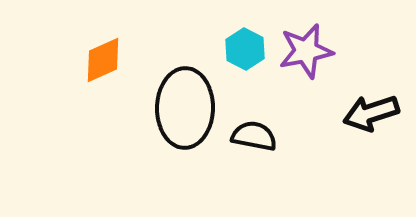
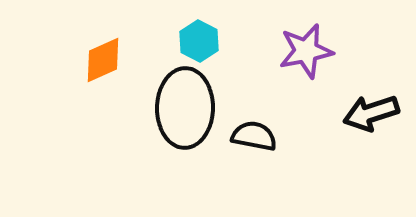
cyan hexagon: moved 46 px left, 8 px up
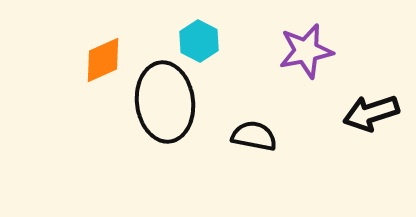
black ellipse: moved 20 px left, 6 px up; rotated 8 degrees counterclockwise
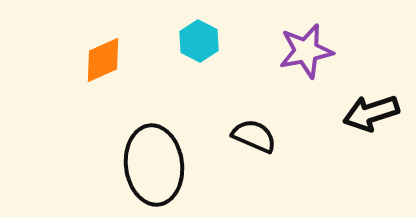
black ellipse: moved 11 px left, 63 px down
black semicircle: rotated 12 degrees clockwise
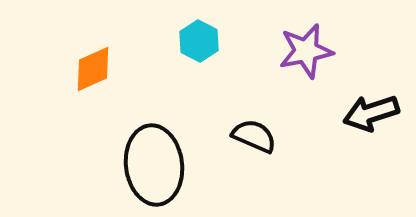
orange diamond: moved 10 px left, 9 px down
